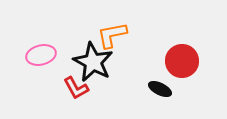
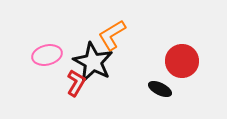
orange L-shape: rotated 20 degrees counterclockwise
pink ellipse: moved 6 px right
red L-shape: moved 5 px up; rotated 120 degrees counterclockwise
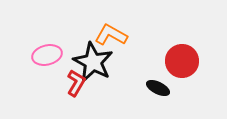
orange L-shape: moved 1 px left; rotated 60 degrees clockwise
black ellipse: moved 2 px left, 1 px up
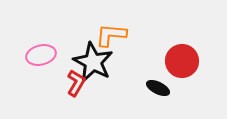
orange L-shape: rotated 24 degrees counterclockwise
pink ellipse: moved 6 px left
